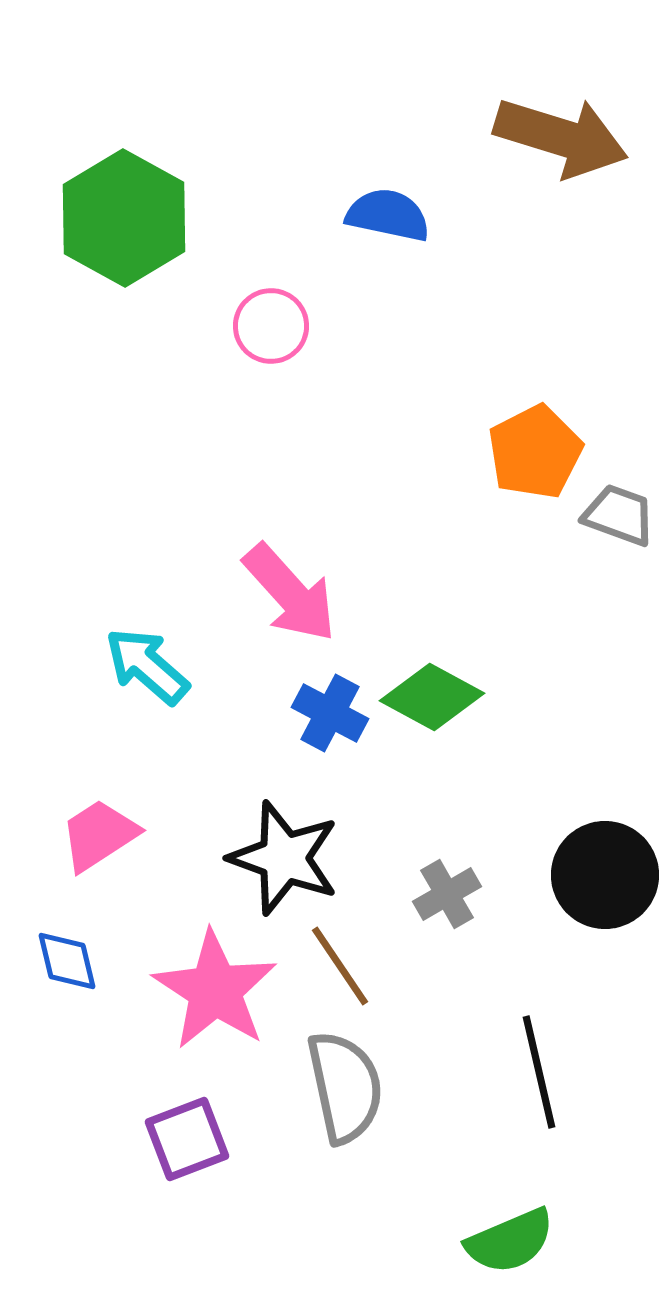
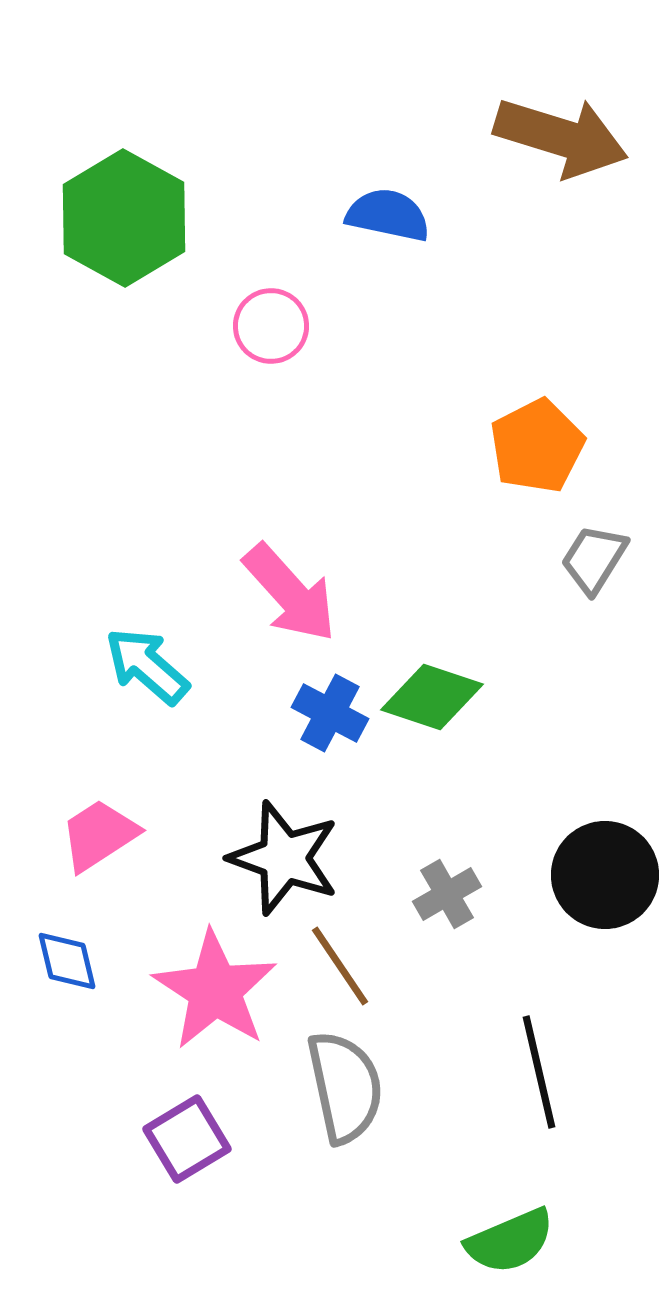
orange pentagon: moved 2 px right, 6 px up
gray trapezoid: moved 25 px left, 44 px down; rotated 78 degrees counterclockwise
green diamond: rotated 10 degrees counterclockwise
purple square: rotated 10 degrees counterclockwise
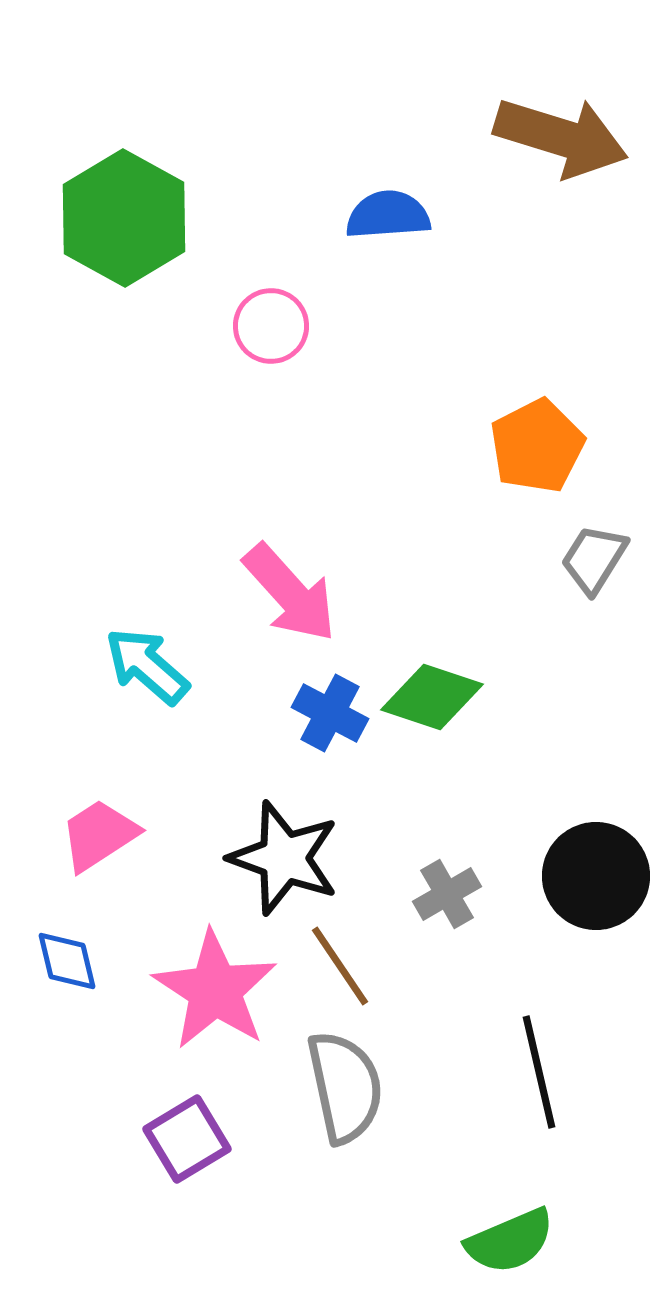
blue semicircle: rotated 16 degrees counterclockwise
black circle: moved 9 px left, 1 px down
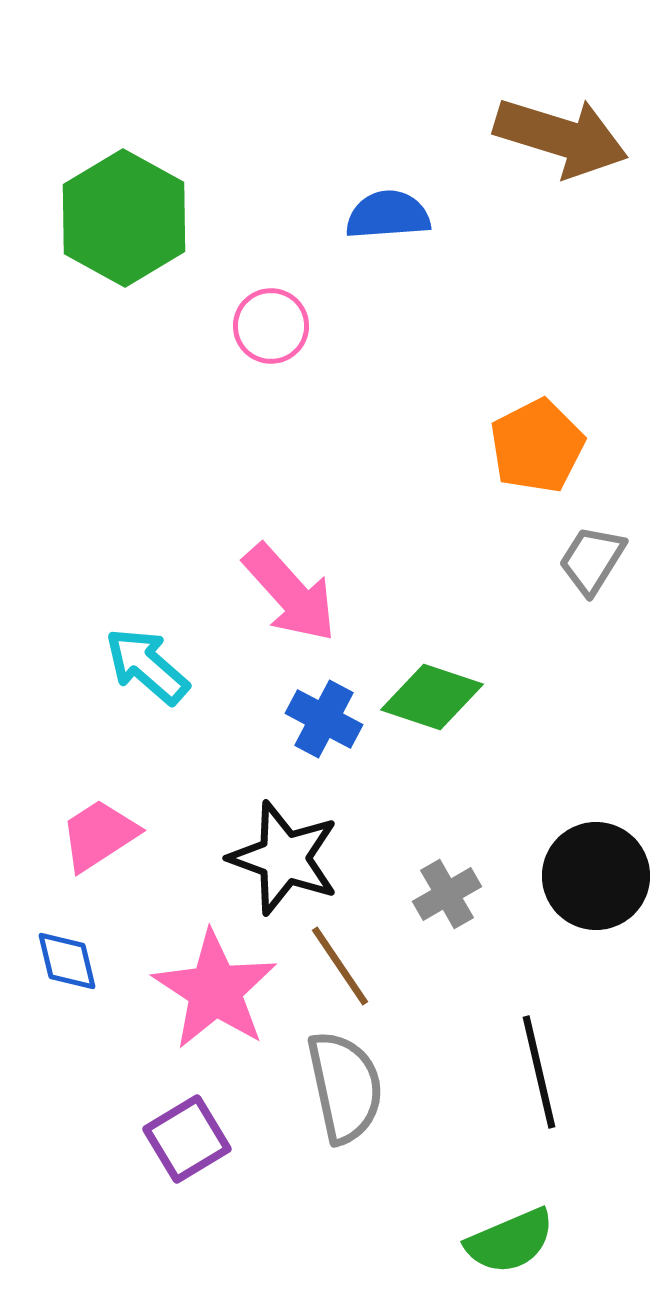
gray trapezoid: moved 2 px left, 1 px down
blue cross: moved 6 px left, 6 px down
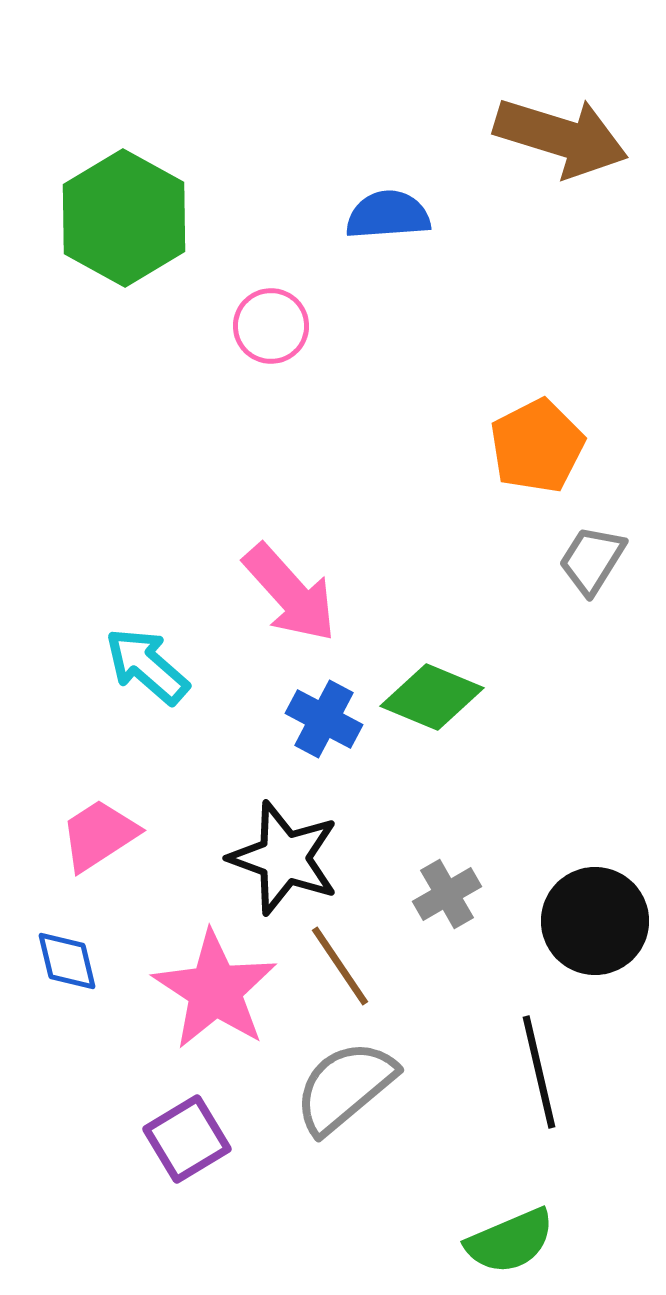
green diamond: rotated 4 degrees clockwise
black circle: moved 1 px left, 45 px down
gray semicircle: rotated 118 degrees counterclockwise
